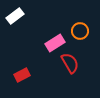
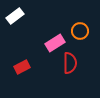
red semicircle: rotated 30 degrees clockwise
red rectangle: moved 8 px up
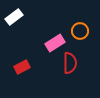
white rectangle: moved 1 px left, 1 px down
